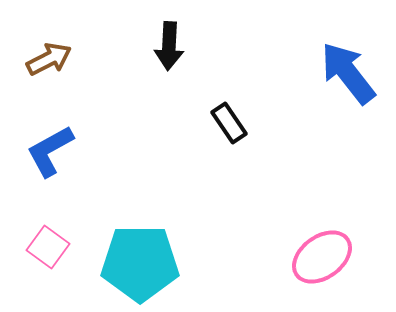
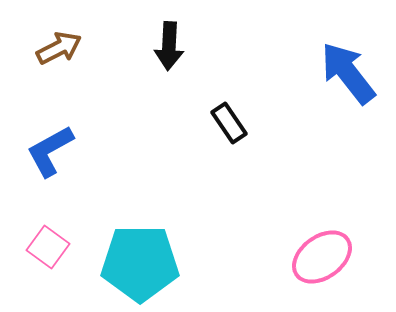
brown arrow: moved 10 px right, 11 px up
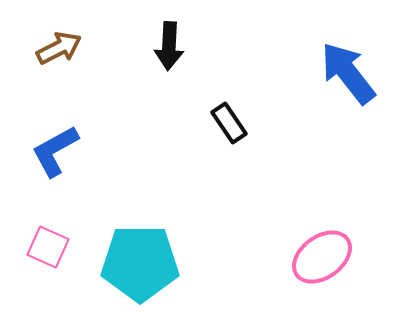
blue L-shape: moved 5 px right
pink square: rotated 12 degrees counterclockwise
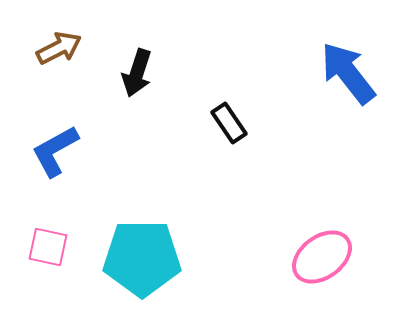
black arrow: moved 32 px left, 27 px down; rotated 15 degrees clockwise
pink square: rotated 12 degrees counterclockwise
cyan pentagon: moved 2 px right, 5 px up
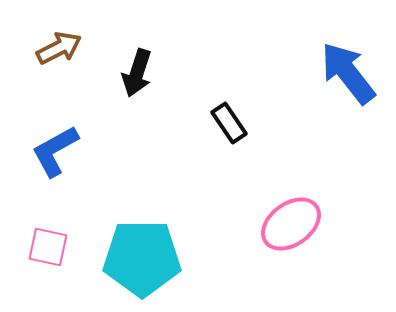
pink ellipse: moved 31 px left, 33 px up
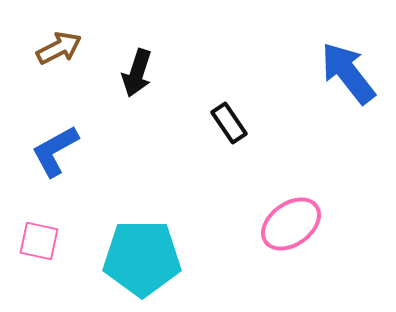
pink square: moved 9 px left, 6 px up
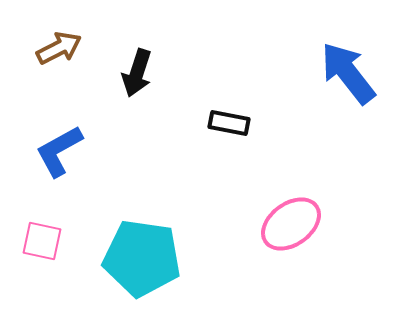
black rectangle: rotated 45 degrees counterclockwise
blue L-shape: moved 4 px right
pink square: moved 3 px right
cyan pentagon: rotated 8 degrees clockwise
